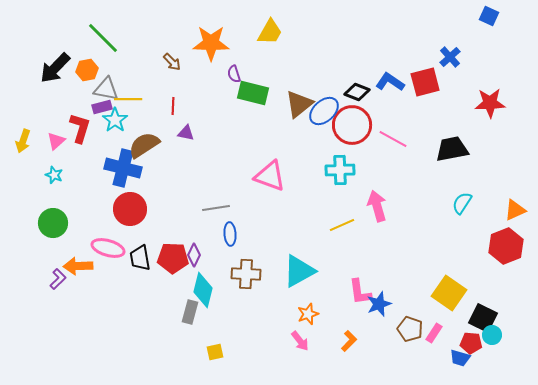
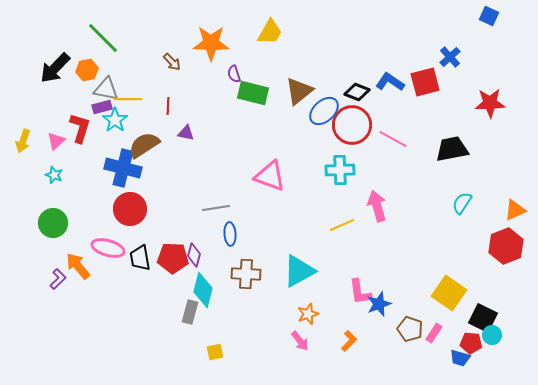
brown triangle at (299, 104): moved 13 px up
red line at (173, 106): moved 5 px left
purple diamond at (194, 255): rotated 10 degrees counterclockwise
orange arrow at (78, 266): rotated 52 degrees clockwise
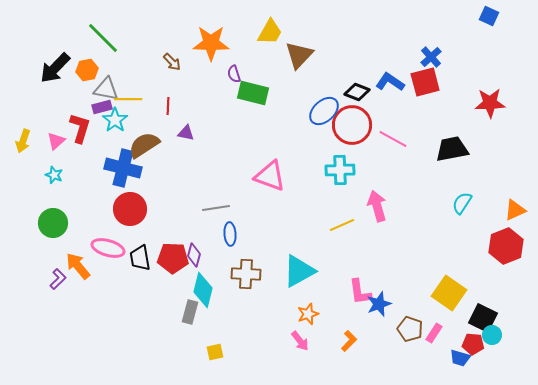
blue cross at (450, 57): moved 19 px left
brown triangle at (299, 91): moved 36 px up; rotated 8 degrees counterclockwise
red pentagon at (471, 343): moved 2 px right, 1 px down
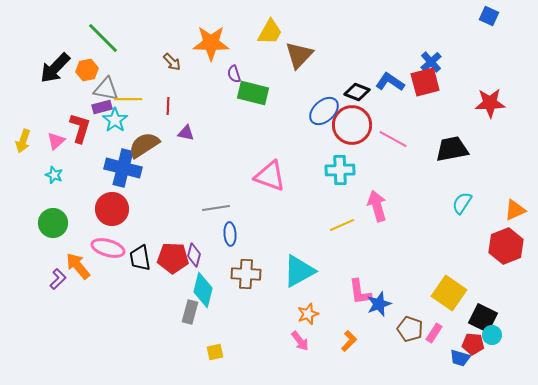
blue cross at (431, 57): moved 5 px down
red circle at (130, 209): moved 18 px left
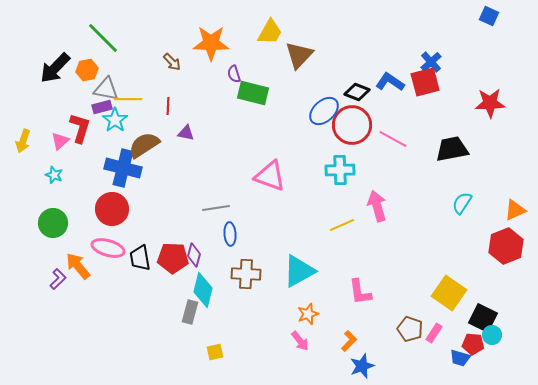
pink triangle at (56, 141): moved 4 px right
blue star at (379, 304): moved 17 px left, 62 px down
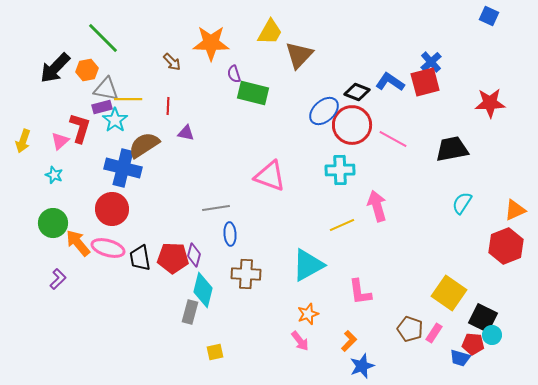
orange arrow at (78, 266): moved 23 px up
cyan triangle at (299, 271): moved 9 px right, 6 px up
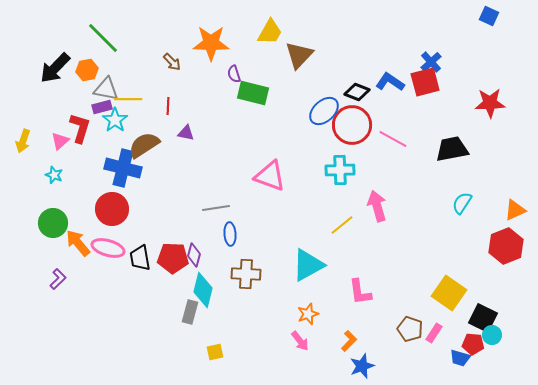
yellow line at (342, 225): rotated 15 degrees counterclockwise
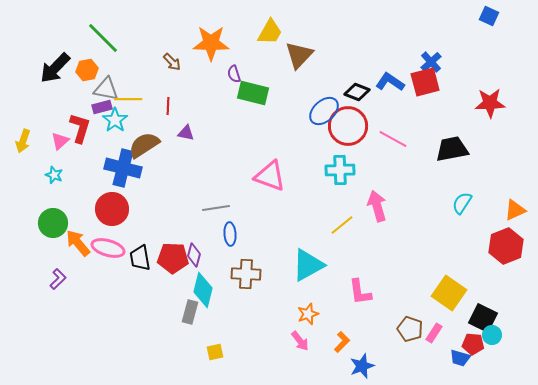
red circle at (352, 125): moved 4 px left, 1 px down
orange L-shape at (349, 341): moved 7 px left, 1 px down
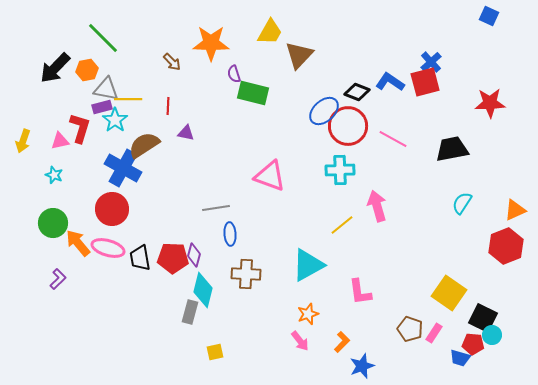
pink triangle at (60, 141): rotated 30 degrees clockwise
blue cross at (123, 168): rotated 15 degrees clockwise
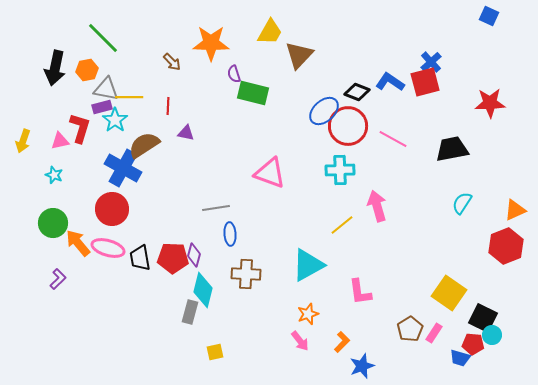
black arrow at (55, 68): rotated 32 degrees counterclockwise
yellow line at (128, 99): moved 1 px right, 2 px up
pink triangle at (270, 176): moved 3 px up
brown pentagon at (410, 329): rotated 20 degrees clockwise
